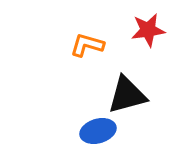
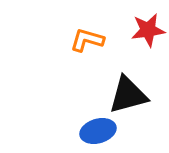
orange L-shape: moved 5 px up
black triangle: moved 1 px right
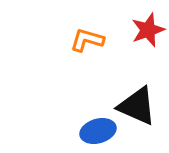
red star: rotated 12 degrees counterclockwise
black triangle: moved 9 px right, 11 px down; rotated 39 degrees clockwise
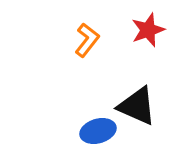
orange L-shape: rotated 112 degrees clockwise
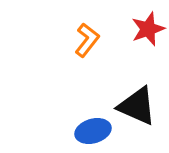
red star: moved 1 px up
blue ellipse: moved 5 px left
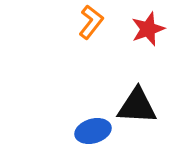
orange L-shape: moved 4 px right, 18 px up
black triangle: rotated 21 degrees counterclockwise
